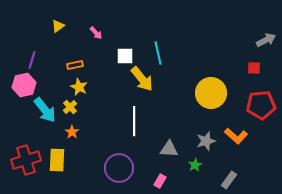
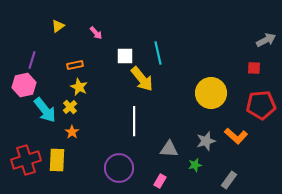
green star: rotated 16 degrees clockwise
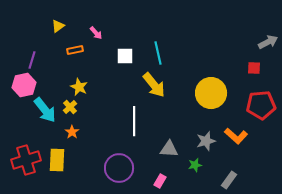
gray arrow: moved 2 px right, 2 px down
orange rectangle: moved 15 px up
yellow arrow: moved 12 px right, 6 px down
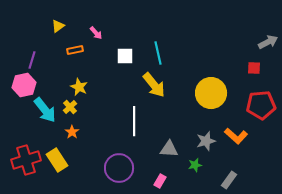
yellow rectangle: rotated 35 degrees counterclockwise
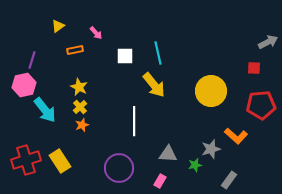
yellow circle: moved 2 px up
yellow cross: moved 10 px right
orange star: moved 10 px right, 7 px up; rotated 16 degrees clockwise
gray star: moved 5 px right, 8 px down
gray triangle: moved 1 px left, 5 px down
yellow rectangle: moved 3 px right, 1 px down
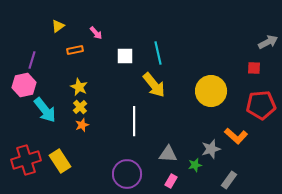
purple circle: moved 8 px right, 6 px down
pink rectangle: moved 11 px right
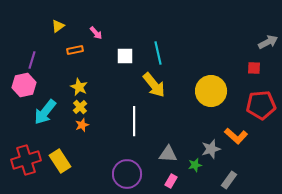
cyan arrow: moved 2 px down; rotated 76 degrees clockwise
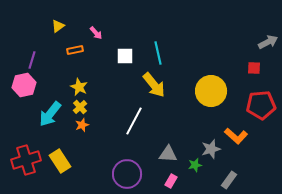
cyan arrow: moved 5 px right, 2 px down
white line: rotated 28 degrees clockwise
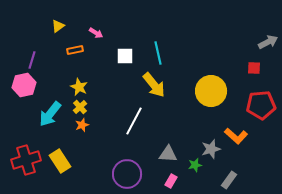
pink arrow: rotated 16 degrees counterclockwise
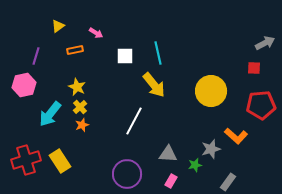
gray arrow: moved 3 px left, 1 px down
purple line: moved 4 px right, 4 px up
yellow star: moved 2 px left
gray rectangle: moved 1 px left, 2 px down
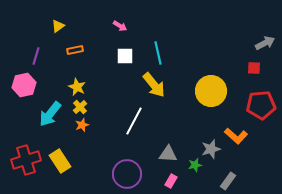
pink arrow: moved 24 px right, 7 px up
gray rectangle: moved 1 px up
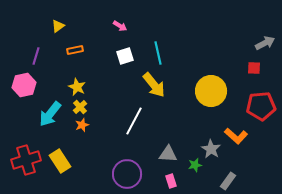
white square: rotated 18 degrees counterclockwise
red pentagon: moved 1 px down
gray star: rotated 24 degrees counterclockwise
pink rectangle: rotated 48 degrees counterclockwise
